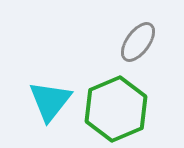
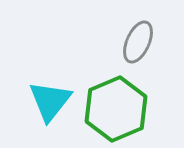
gray ellipse: rotated 12 degrees counterclockwise
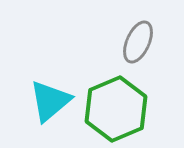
cyan triangle: rotated 12 degrees clockwise
